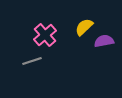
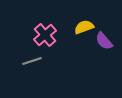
yellow semicircle: rotated 24 degrees clockwise
purple semicircle: rotated 120 degrees counterclockwise
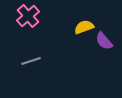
pink cross: moved 17 px left, 19 px up
gray line: moved 1 px left
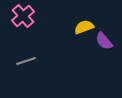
pink cross: moved 5 px left
gray line: moved 5 px left
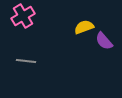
pink cross: rotated 10 degrees clockwise
gray line: rotated 24 degrees clockwise
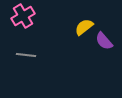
yellow semicircle: rotated 18 degrees counterclockwise
gray line: moved 6 px up
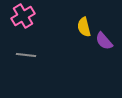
yellow semicircle: rotated 66 degrees counterclockwise
